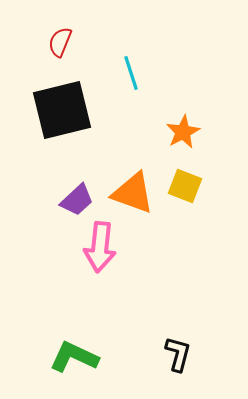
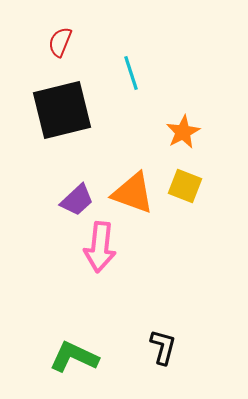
black L-shape: moved 15 px left, 7 px up
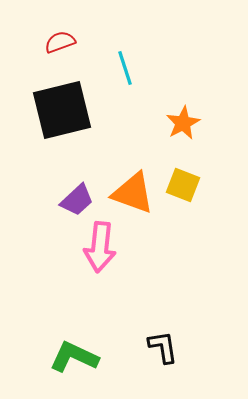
red semicircle: rotated 48 degrees clockwise
cyan line: moved 6 px left, 5 px up
orange star: moved 9 px up
yellow square: moved 2 px left, 1 px up
black L-shape: rotated 24 degrees counterclockwise
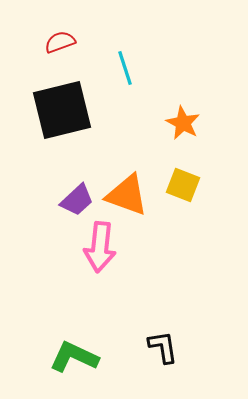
orange star: rotated 16 degrees counterclockwise
orange triangle: moved 6 px left, 2 px down
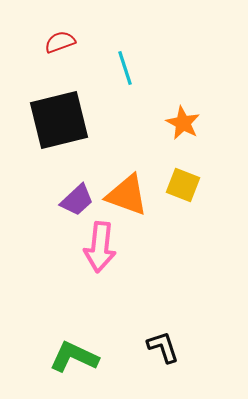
black square: moved 3 px left, 10 px down
black L-shape: rotated 9 degrees counterclockwise
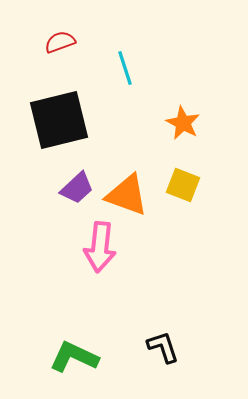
purple trapezoid: moved 12 px up
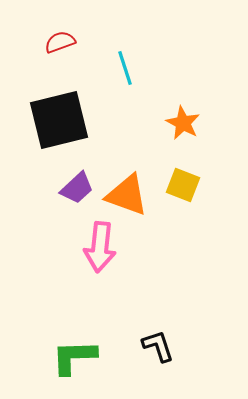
black L-shape: moved 5 px left, 1 px up
green L-shape: rotated 27 degrees counterclockwise
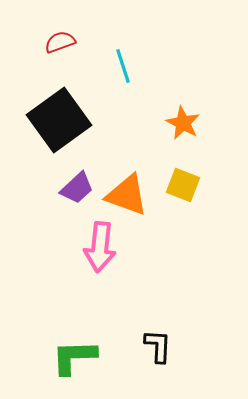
cyan line: moved 2 px left, 2 px up
black square: rotated 22 degrees counterclockwise
black L-shape: rotated 21 degrees clockwise
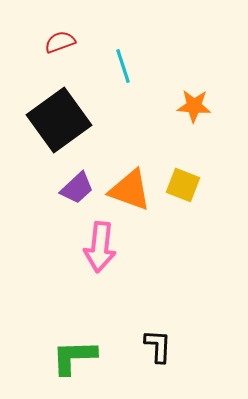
orange star: moved 11 px right, 17 px up; rotated 24 degrees counterclockwise
orange triangle: moved 3 px right, 5 px up
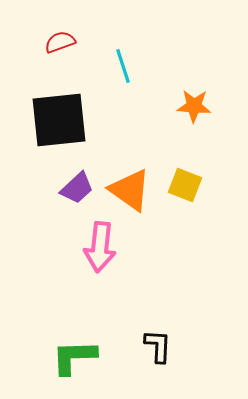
black square: rotated 30 degrees clockwise
yellow square: moved 2 px right
orange triangle: rotated 15 degrees clockwise
